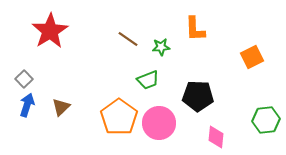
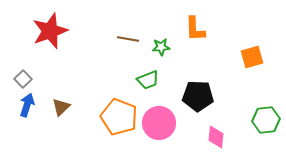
red star: rotated 12 degrees clockwise
brown line: rotated 25 degrees counterclockwise
orange square: rotated 10 degrees clockwise
gray square: moved 1 px left
orange pentagon: rotated 15 degrees counterclockwise
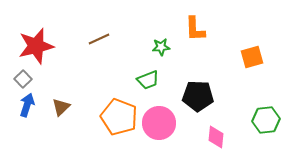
red star: moved 14 px left, 15 px down; rotated 6 degrees clockwise
brown line: moved 29 px left; rotated 35 degrees counterclockwise
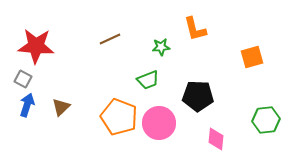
orange L-shape: rotated 12 degrees counterclockwise
brown line: moved 11 px right
red star: rotated 18 degrees clockwise
gray square: rotated 18 degrees counterclockwise
pink diamond: moved 2 px down
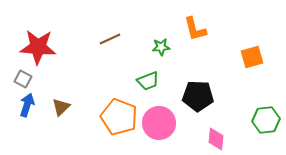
red star: moved 2 px right, 1 px down
green trapezoid: moved 1 px down
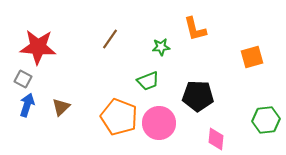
brown line: rotated 30 degrees counterclockwise
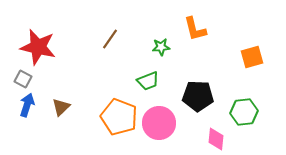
red star: rotated 9 degrees clockwise
green hexagon: moved 22 px left, 8 px up
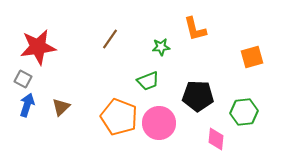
red star: rotated 21 degrees counterclockwise
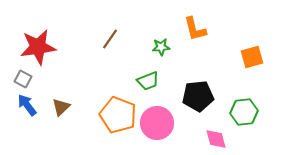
black pentagon: rotated 8 degrees counterclockwise
blue arrow: rotated 55 degrees counterclockwise
orange pentagon: moved 1 px left, 2 px up
pink circle: moved 2 px left
pink diamond: rotated 20 degrees counterclockwise
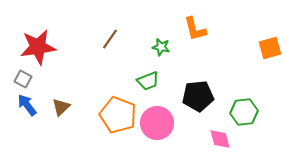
green star: rotated 18 degrees clockwise
orange square: moved 18 px right, 9 px up
pink diamond: moved 4 px right
